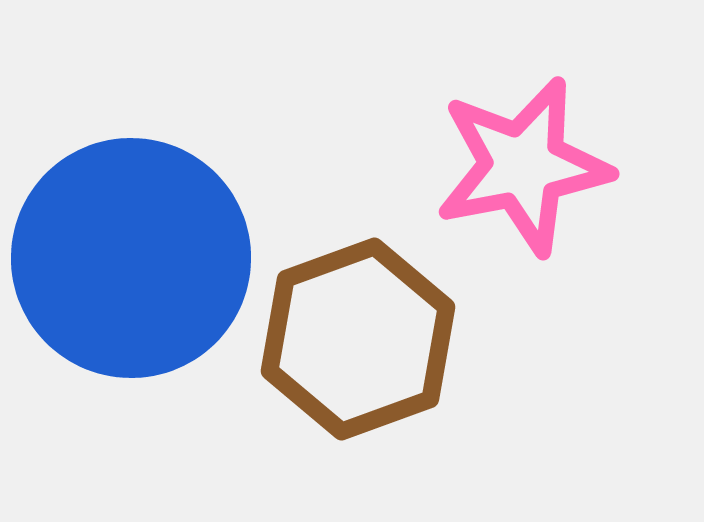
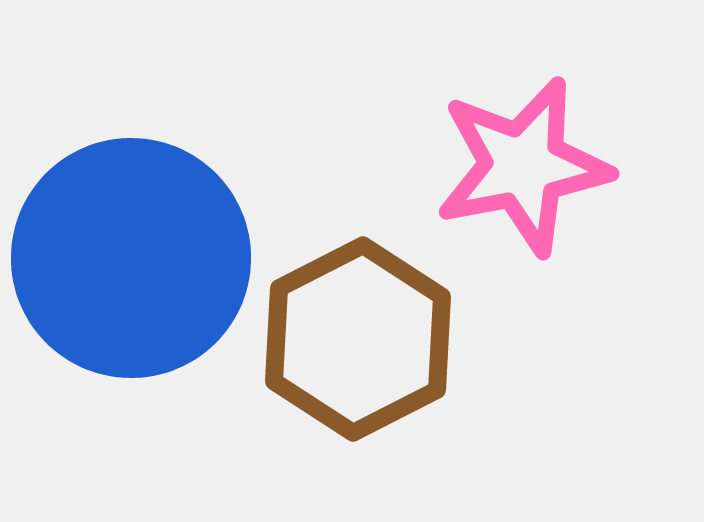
brown hexagon: rotated 7 degrees counterclockwise
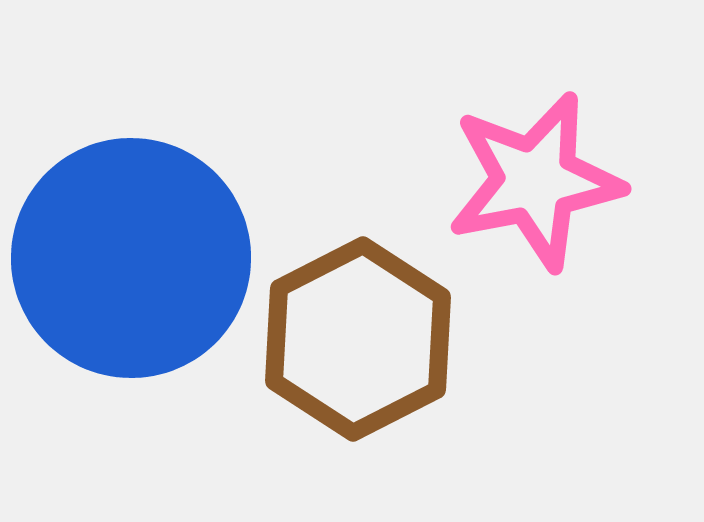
pink star: moved 12 px right, 15 px down
